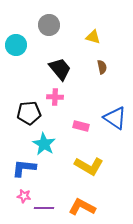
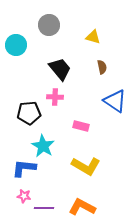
blue triangle: moved 17 px up
cyan star: moved 1 px left, 2 px down
yellow L-shape: moved 3 px left
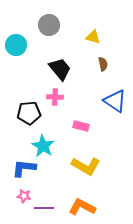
brown semicircle: moved 1 px right, 3 px up
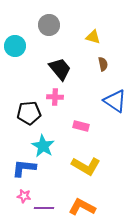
cyan circle: moved 1 px left, 1 px down
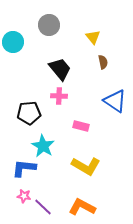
yellow triangle: rotated 35 degrees clockwise
cyan circle: moved 2 px left, 4 px up
brown semicircle: moved 2 px up
pink cross: moved 4 px right, 1 px up
purple line: moved 1 px left, 1 px up; rotated 42 degrees clockwise
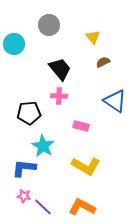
cyan circle: moved 1 px right, 2 px down
brown semicircle: rotated 104 degrees counterclockwise
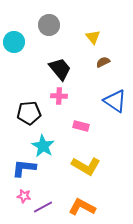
cyan circle: moved 2 px up
purple line: rotated 72 degrees counterclockwise
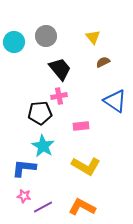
gray circle: moved 3 px left, 11 px down
pink cross: rotated 14 degrees counterclockwise
black pentagon: moved 11 px right
pink rectangle: rotated 21 degrees counterclockwise
